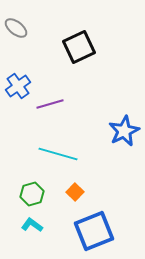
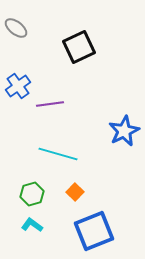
purple line: rotated 8 degrees clockwise
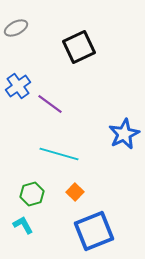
gray ellipse: rotated 65 degrees counterclockwise
purple line: rotated 44 degrees clockwise
blue star: moved 3 px down
cyan line: moved 1 px right
cyan L-shape: moved 9 px left; rotated 25 degrees clockwise
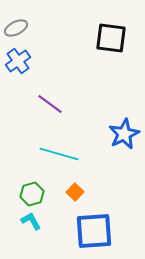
black square: moved 32 px right, 9 px up; rotated 32 degrees clockwise
blue cross: moved 25 px up
cyan L-shape: moved 8 px right, 4 px up
blue square: rotated 18 degrees clockwise
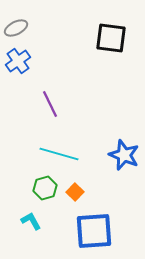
purple line: rotated 28 degrees clockwise
blue star: moved 21 px down; rotated 24 degrees counterclockwise
green hexagon: moved 13 px right, 6 px up
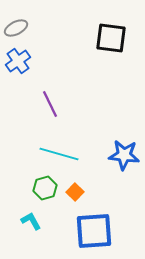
blue star: rotated 16 degrees counterclockwise
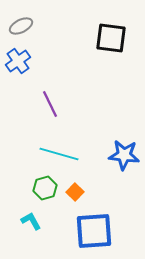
gray ellipse: moved 5 px right, 2 px up
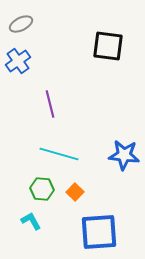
gray ellipse: moved 2 px up
black square: moved 3 px left, 8 px down
purple line: rotated 12 degrees clockwise
green hexagon: moved 3 px left, 1 px down; rotated 20 degrees clockwise
blue square: moved 5 px right, 1 px down
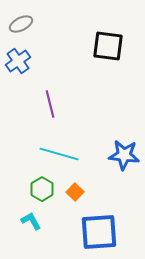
green hexagon: rotated 25 degrees clockwise
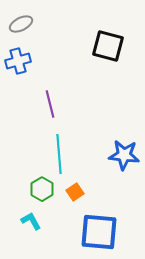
black square: rotated 8 degrees clockwise
blue cross: rotated 20 degrees clockwise
cyan line: rotated 69 degrees clockwise
orange square: rotated 12 degrees clockwise
blue square: rotated 9 degrees clockwise
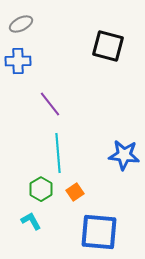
blue cross: rotated 15 degrees clockwise
purple line: rotated 24 degrees counterclockwise
cyan line: moved 1 px left, 1 px up
green hexagon: moved 1 px left
